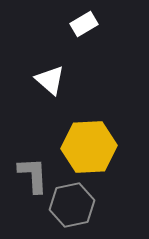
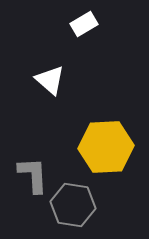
yellow hexagon: moved 17 px right
gray hexagon: moved 1 px right; rotated 21 degrees clockwise
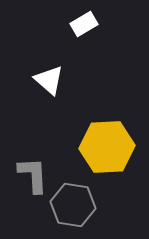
white triangle: moved 1 px left
yellow hexagon: moved 1 px right
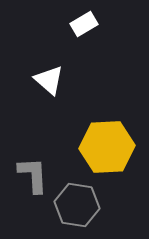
gray hexagon: moved 4 px right
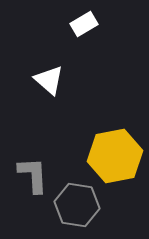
yellow hexagon: moved 8 px right, 9 px down; rotated 8 degrees counterclockwise
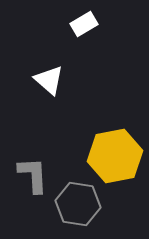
gray hexagon: moved 1 px right, 1 px up
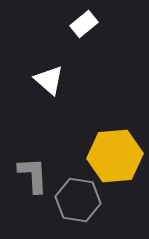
white rectangle: rotated 8 degrees counterclockwise
yellow hexagon: rotated 6 degrees clockwise
gray hexagon: moved 4 px up
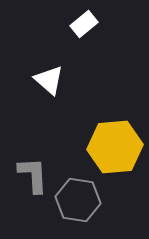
yellow hexagon: moved 9 px up
